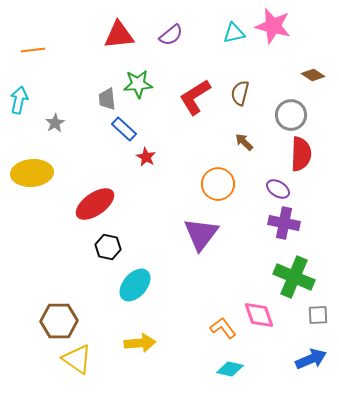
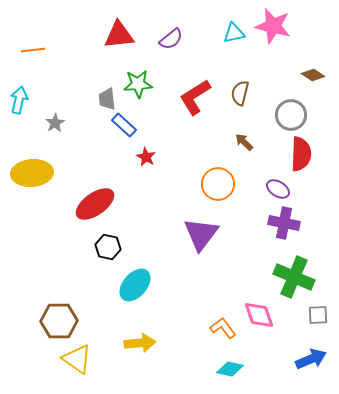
purple semicircle: moved 4 px down
blue rectangle: moved 4 px up
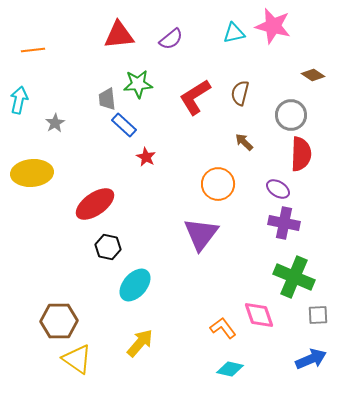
yellow arrow: rotated 44 degrees counterclockwise
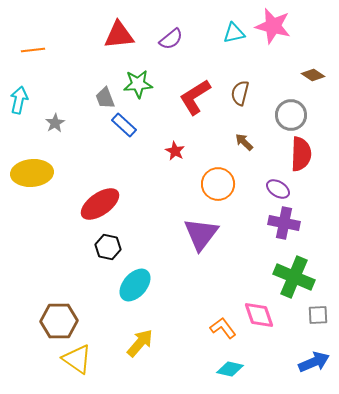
gray trapezoid: moved 2 px left, 1 px up; rotated 15 degrees counterclockwise
red star: moved 29 px right, 6 px up
red ellipse: moved 5 px right
blue arrow: moved 3 px right, 3 px down
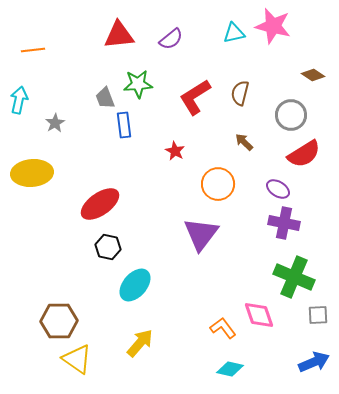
blue rectangle: rotated 40 degrees clockwise
red semicircle: moved 3 px right; rotated 56 degrees clockwise
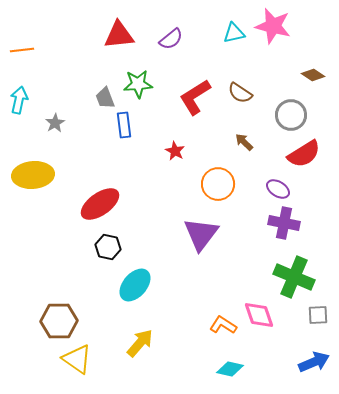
orange line: moved 11 px left
brown semicircle: rotated 70 degrees counterclockwise
yellow ellipse: moved 1 px right, 2 px down
orange L-shape: moved 3 px up; rotated 20 degrees counterclockwise
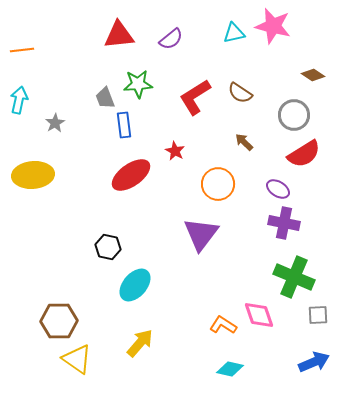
gray circle: moved 3 px right
red ellipse: moved 31 px right, 29 px up
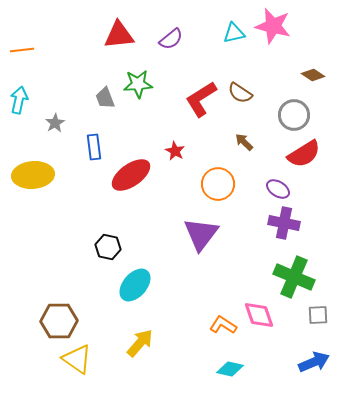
red L-shape: moved 6 px right, 2 px down
blue rectangle: moved 30 px left, 22 px down
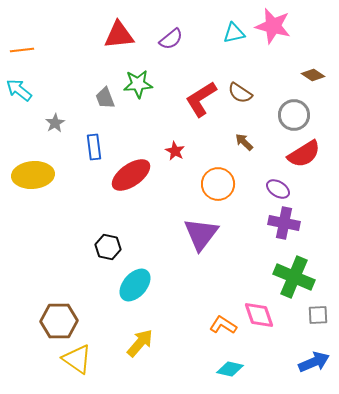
cyan arrow: moved 10 px up; rotated 64 degrees counterclockwise
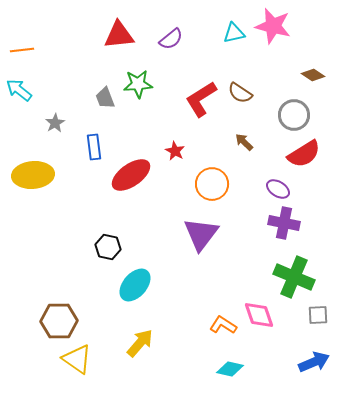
orange circle: moved 6 px left
